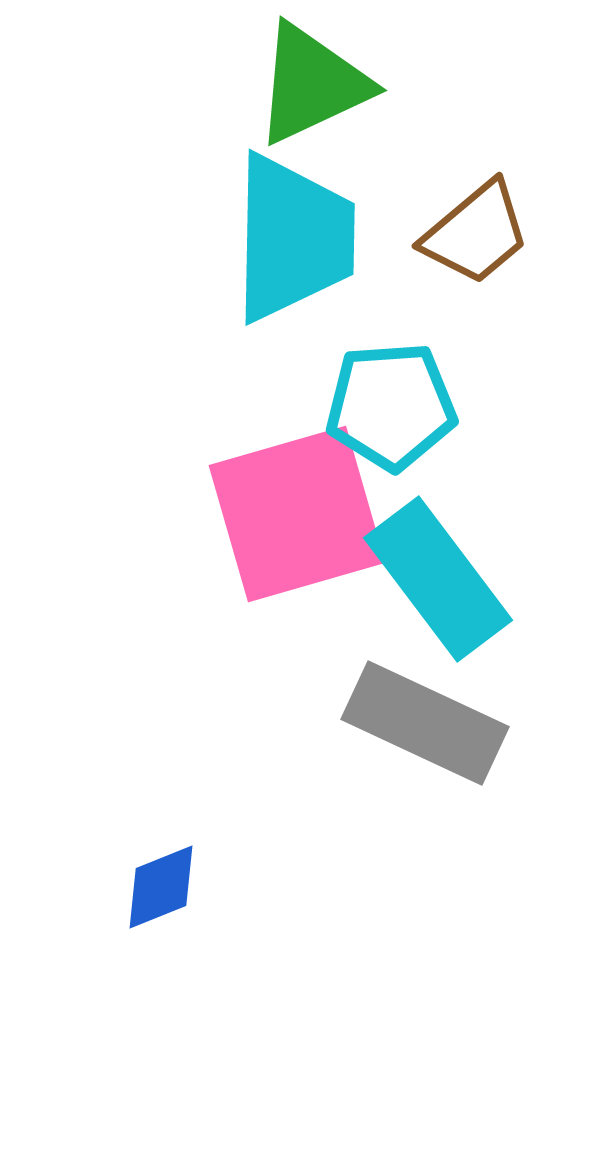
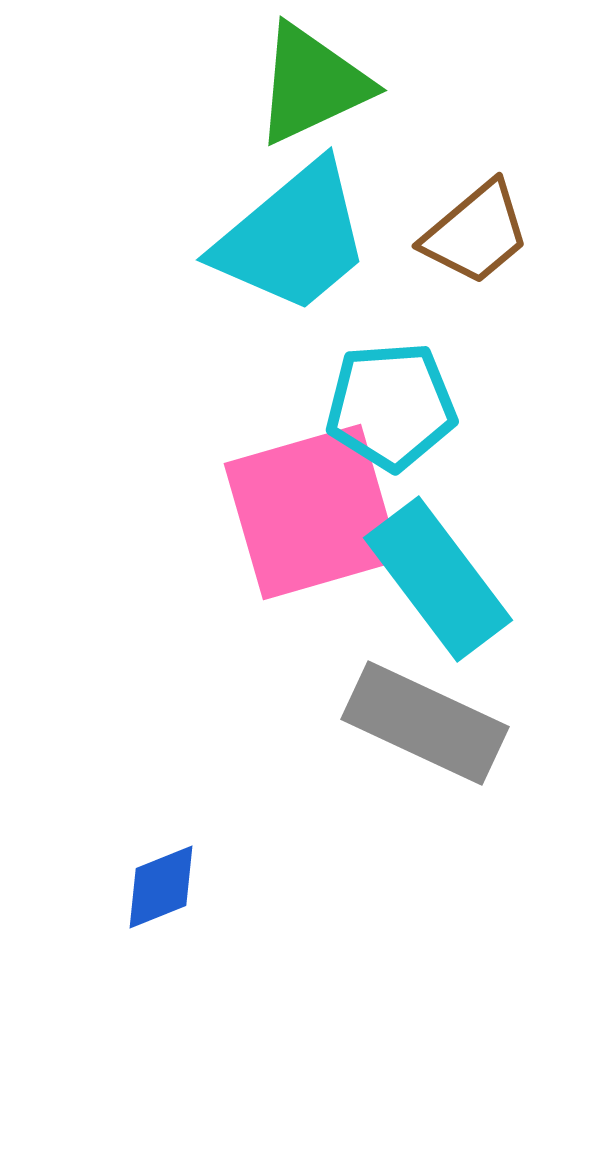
cyan trapezoid: rotated 49 degrees clockwise
pink square: moved 15 px right, 2 px up
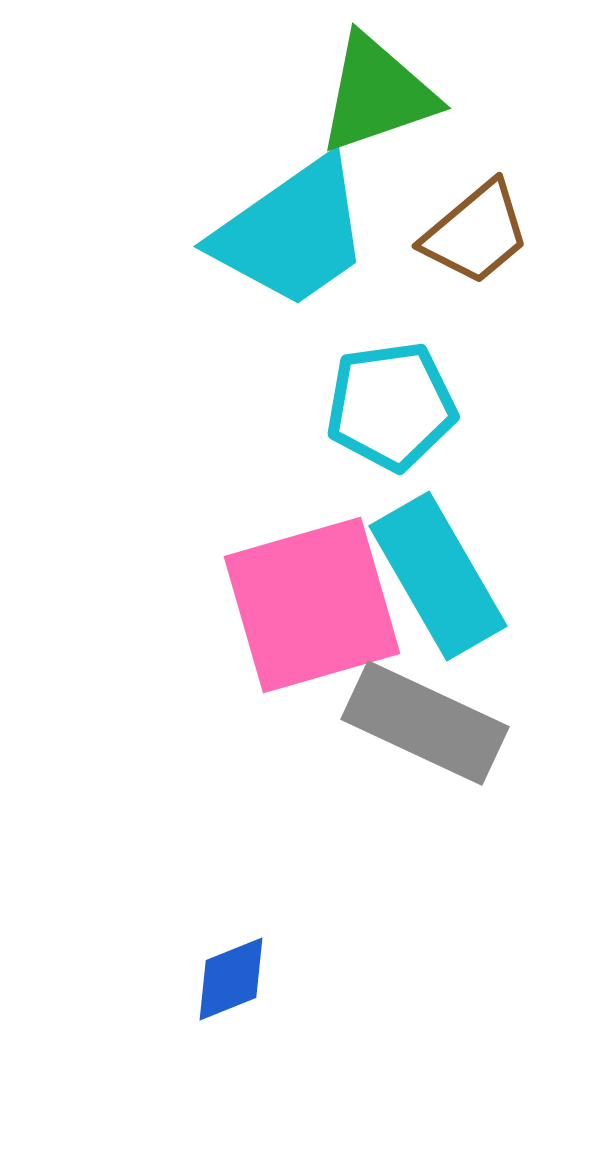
green triangle: moved 65 px right, 10 px down; rotated 6 degrees clockwise
cyan trapezoid: moved 1 px left, 5 px up; rotated 5 degrees clockwise
cyan pentagon: rotated 4 degrees counterclockwise
pink square: moved 93 px down
cyan rectangle: moved 3 px up; rotated 7 degrees clockwise
blue diamond: moved 70 px right, 92 px down
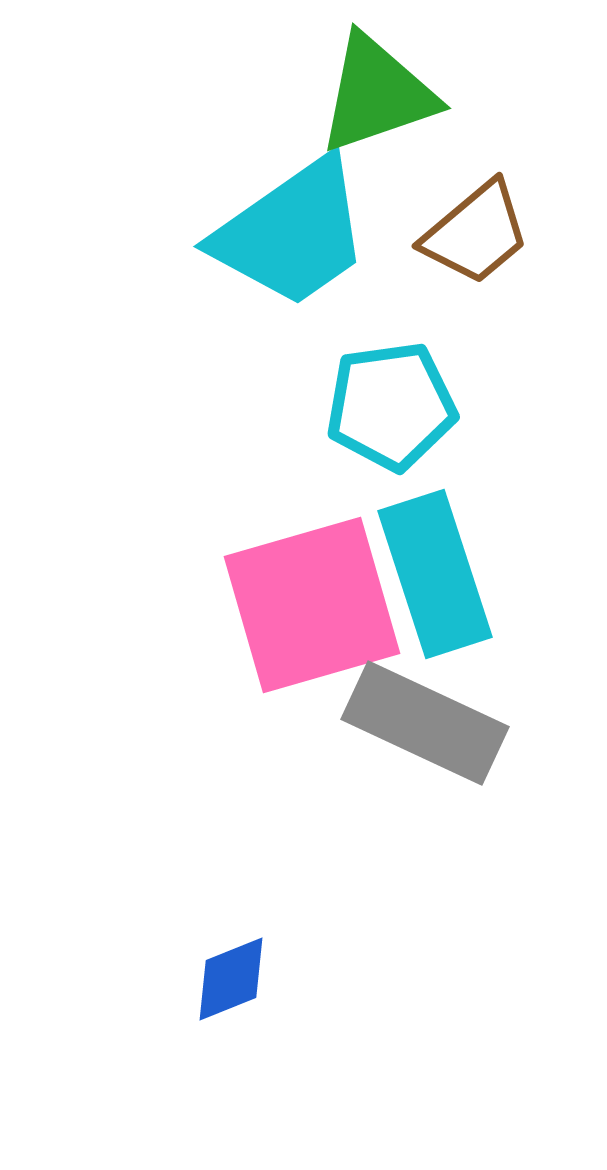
cyan rectangle: moved 3 px left, 2 px up; rotated 12 degrees clockwise
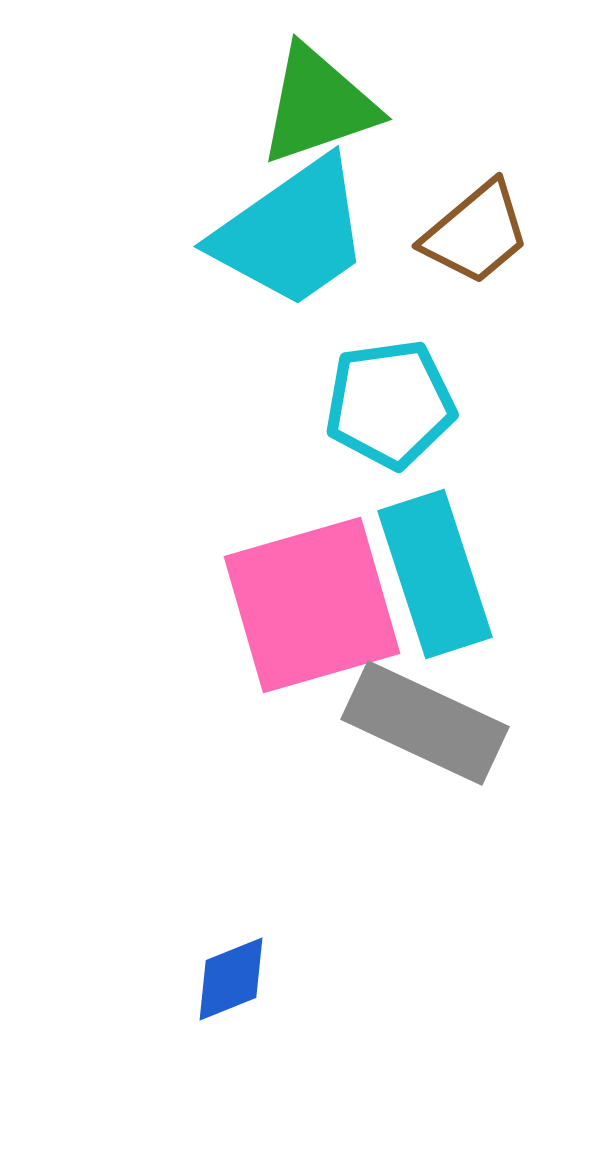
green triangle: moved 59 px left, 11 px down
cyan pentagon: moved 1 px left, 2 px up
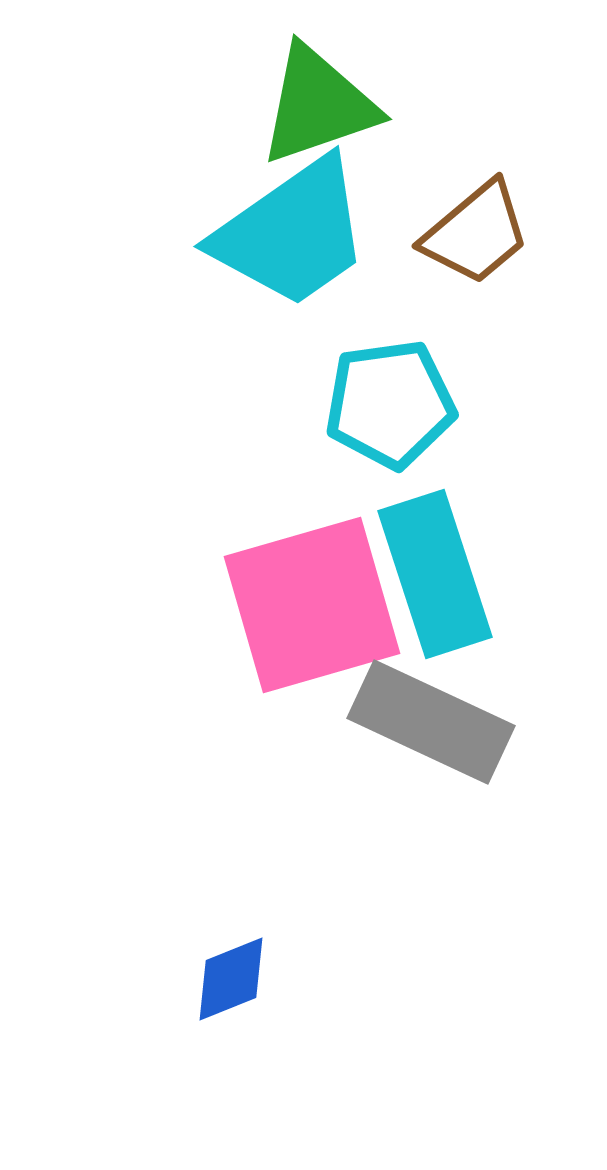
gray rectangle: moved 6 px right, 1 px up
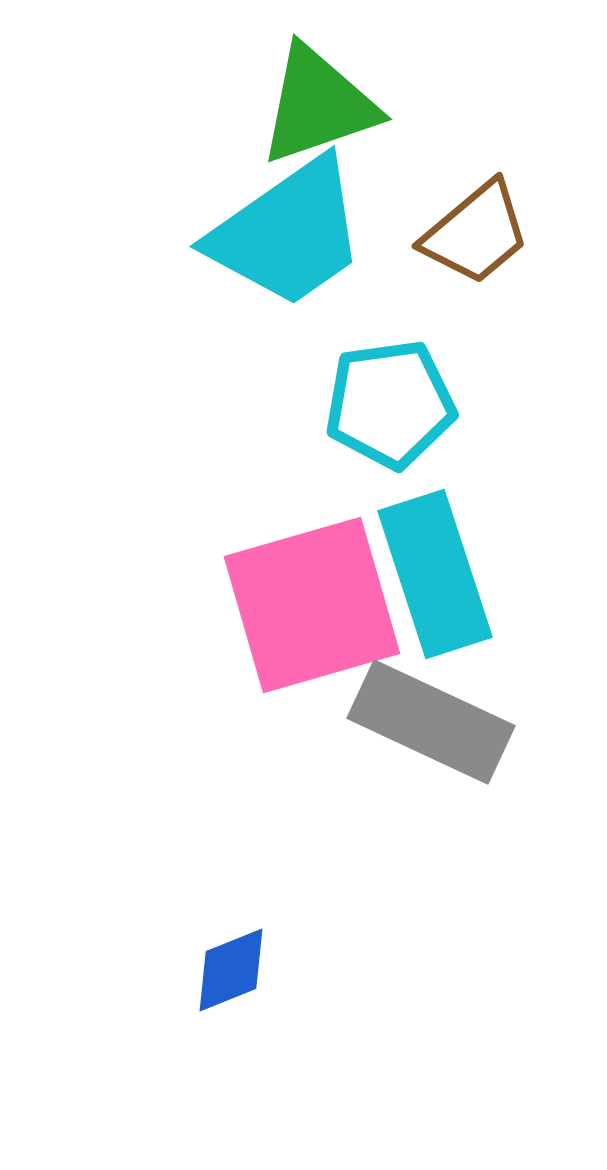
cyan trapezoid: moved 4 px left
blue diamond: moved 9 px up
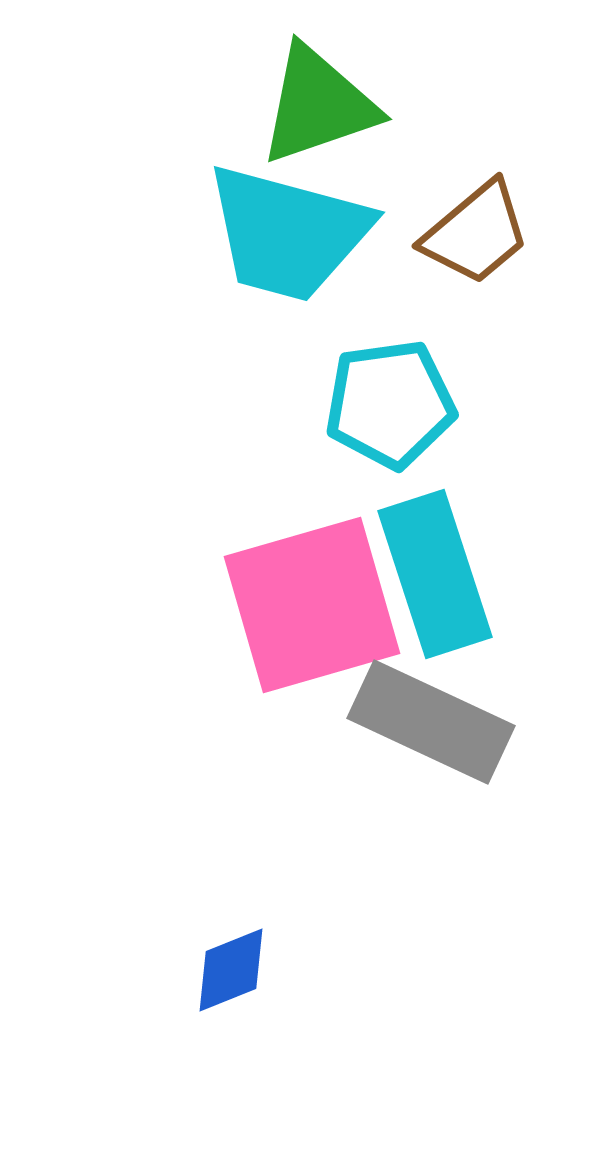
cyan trapezoid: rotated 50 degrees clockwise
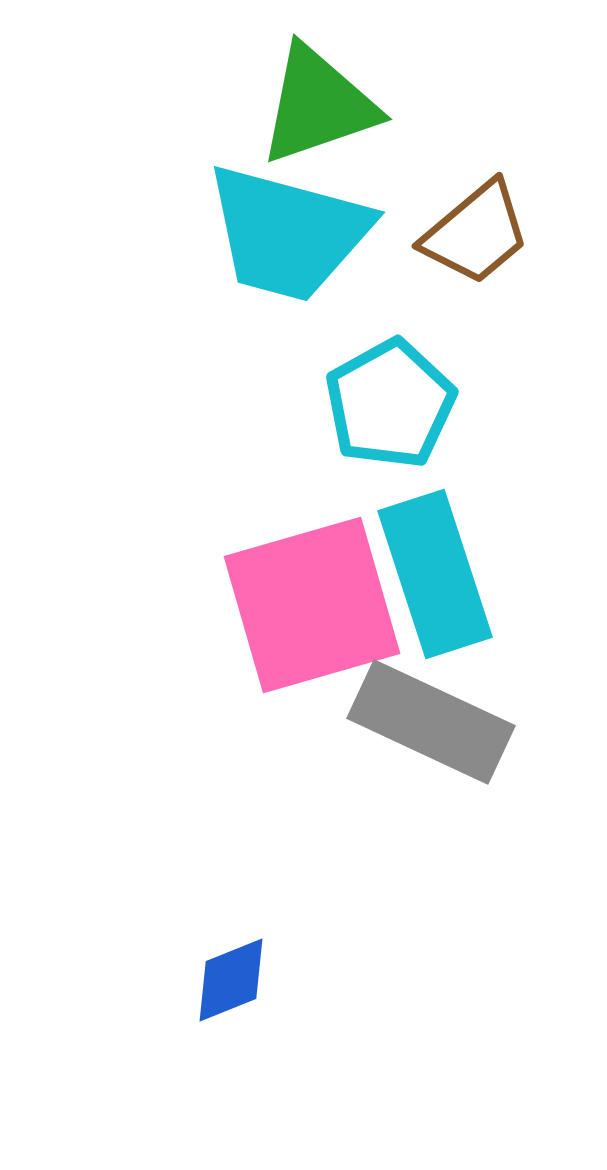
cyan pentagon: rotated 21 degrees counterclockwise
blue diamond: moved 10 px down
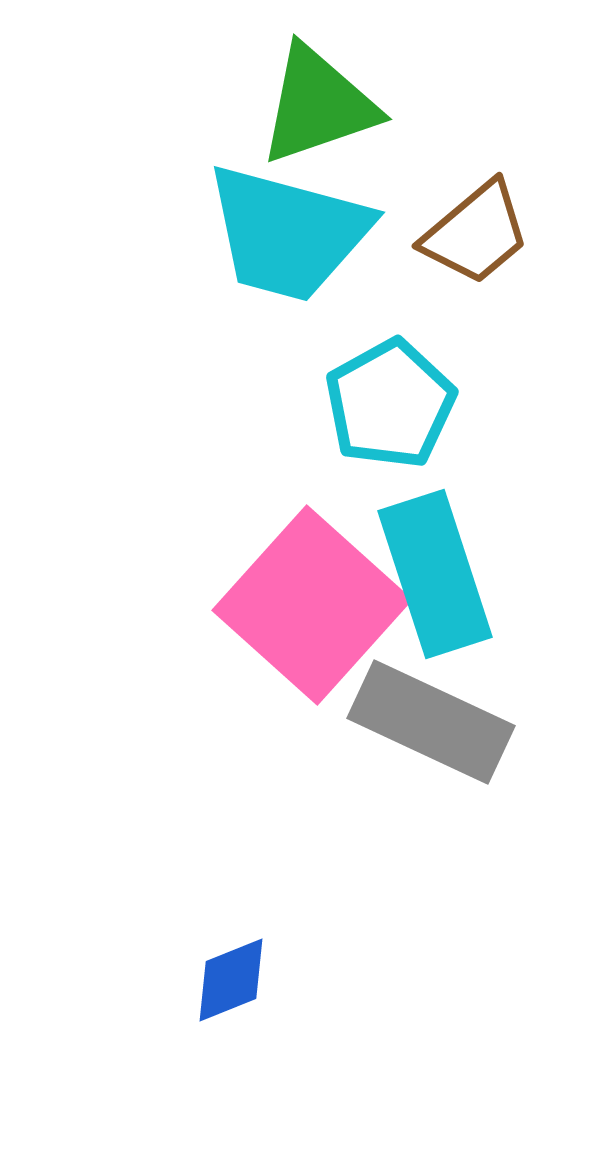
pink square: rotated 32 degrees counterclockwise
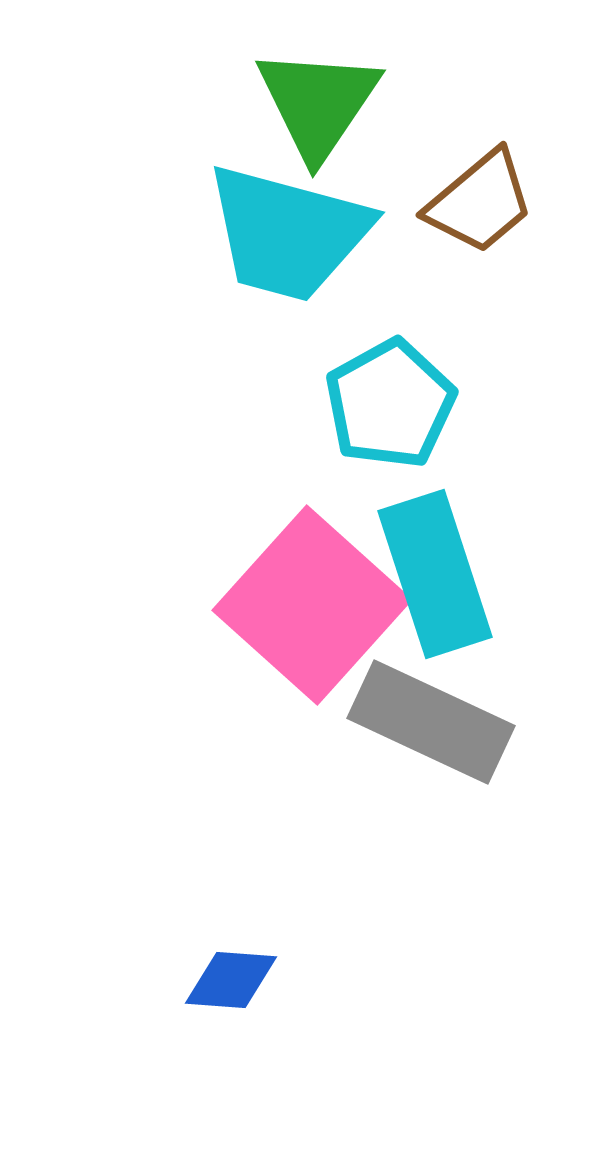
green triangle: moved 2 px up; rotated 37 degrees counterclockwise
brown trapezoid: moved 4 px right, 31 px up
blue diamond: rotated 26 degrees clockwise
